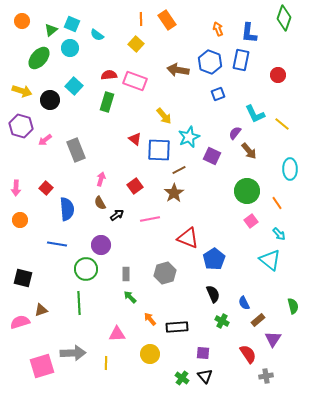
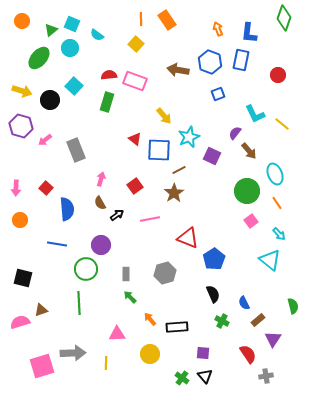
cyan ellipse at (290, 169): moved 15 px left, 5 px down; rotated 20 degrees counterclockwise
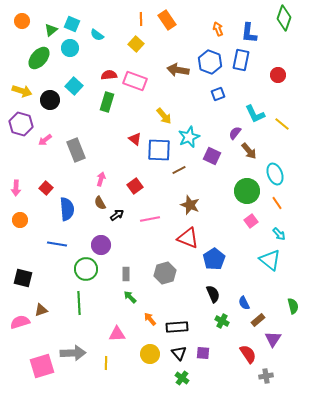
purple hexagon at (21, 126): moved 2 px up
brown star at (174, 193): moved 16 px right, 12 px down; rotated 18 degrees counterclockwise
black triangle at (205, 376): moved 26 px left, 23 px up
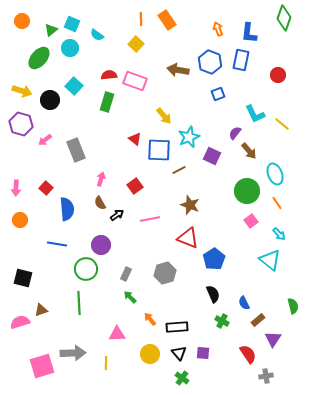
gray rectangle at (126, 274): rotated 24 degrees clockwise
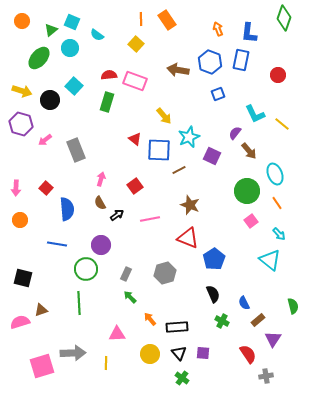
cyan square at (72, 24): moved 2 px up
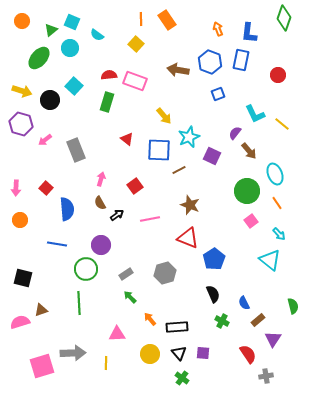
red triangle at (135, 139): moved 8 px left
gray rectangle at (126, 274): rotated 32 degrees clockwise
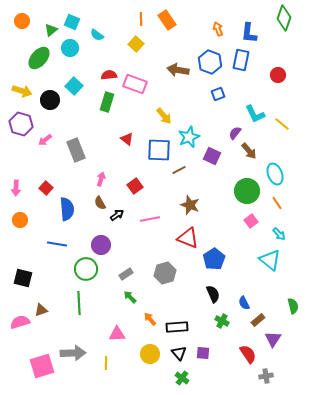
pink rectangle at (135, 81): moved 3 px down
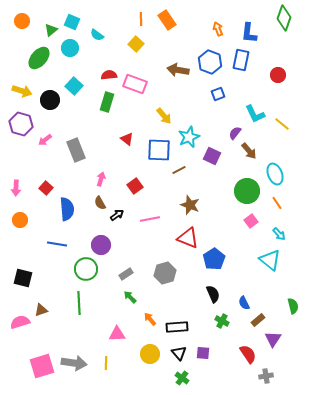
gray arrow at (73, 353): moved 1 px right, 10 px down; rotated 10 degrees clockwise
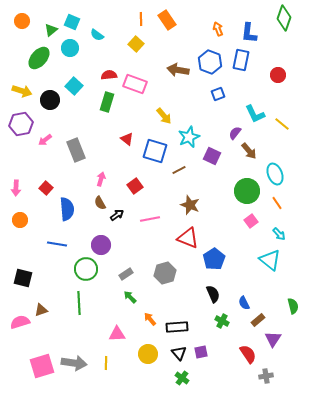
purple hexagon at (21, 124): rotated 25 degrees counterclockwise
blue square at (159, 150): moved 4 px left, 1 px down; rotated 15 degrees clockwise
purple square at (203, 353): moved 2 px left, 1 px up; rotated 16 degrees counterclockwise
yellow circle at (150, 354): moved 2 px left
